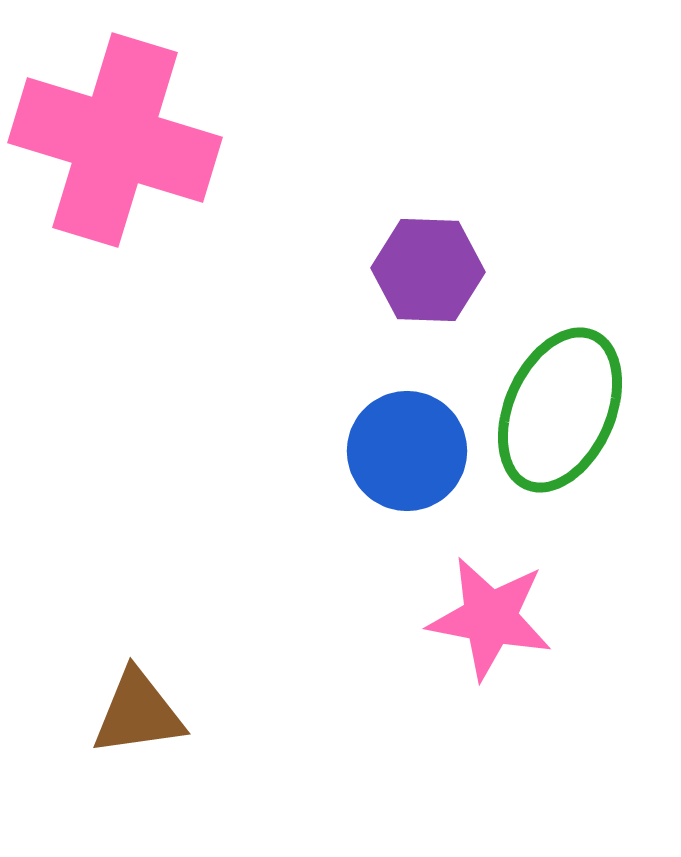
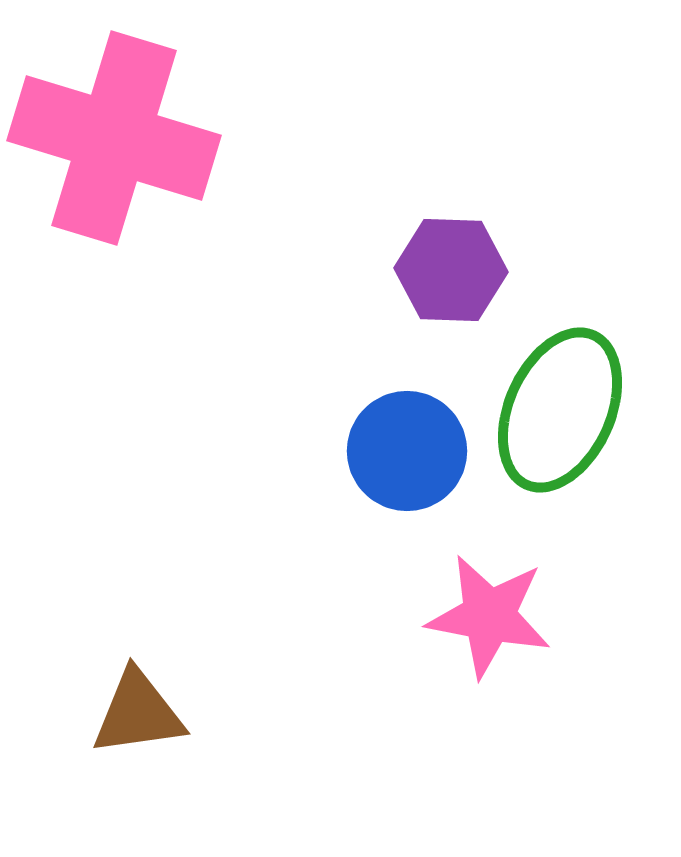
pink cross: moved 1 px left, 2 px up
purple hexagon: moved 23 px right
pink star: moved 1 px left, 2 px up
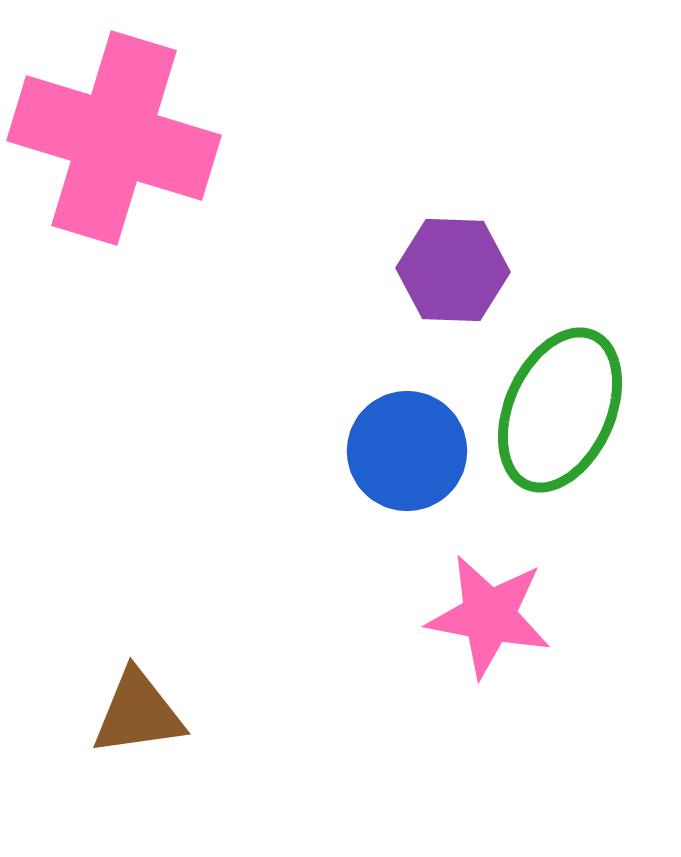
purple hexagon: moved 2 px right
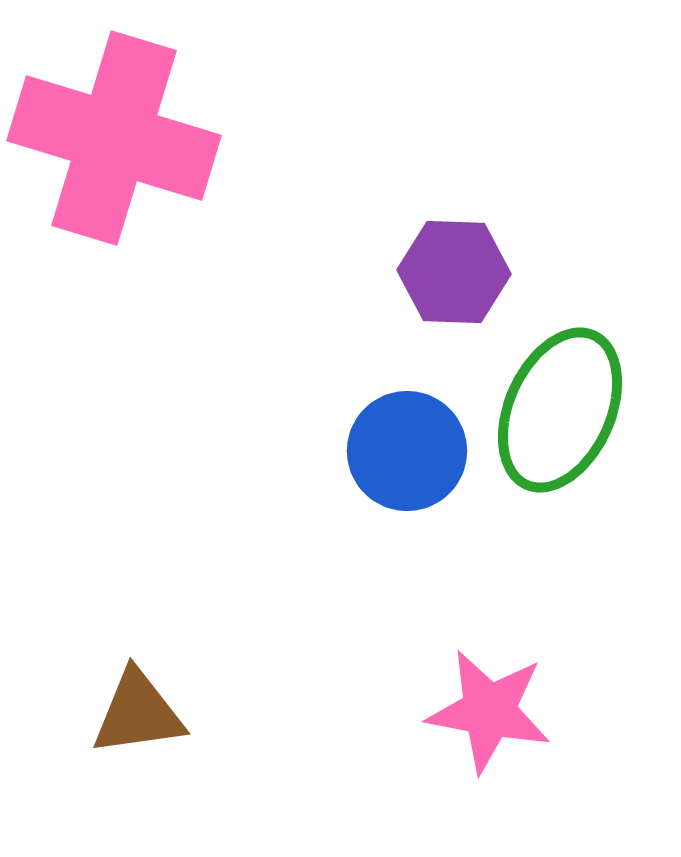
purple hexagon: moved 1 px right, 2 px down
pink star: moved 95 px down
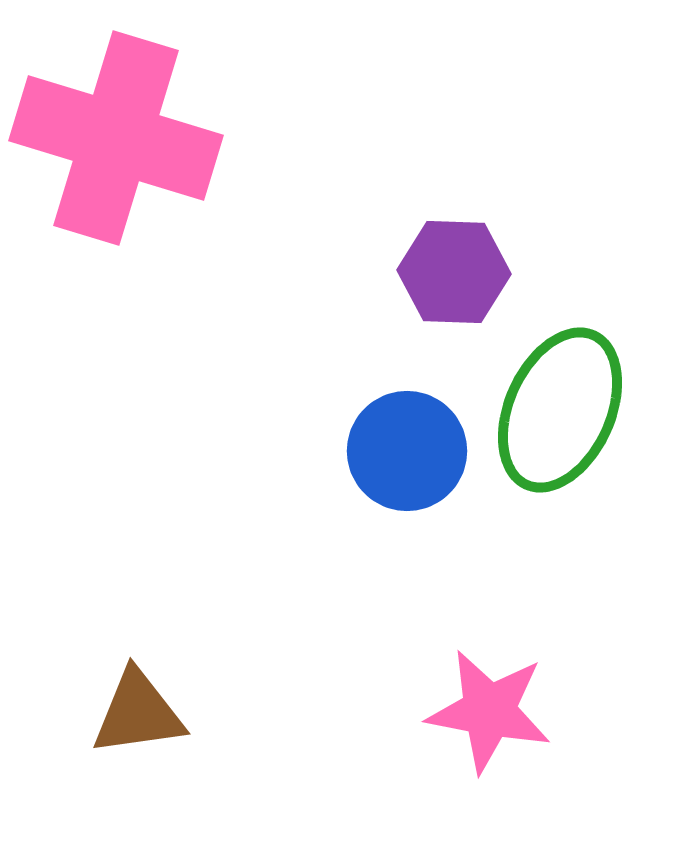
pink cross: moved 2 px right
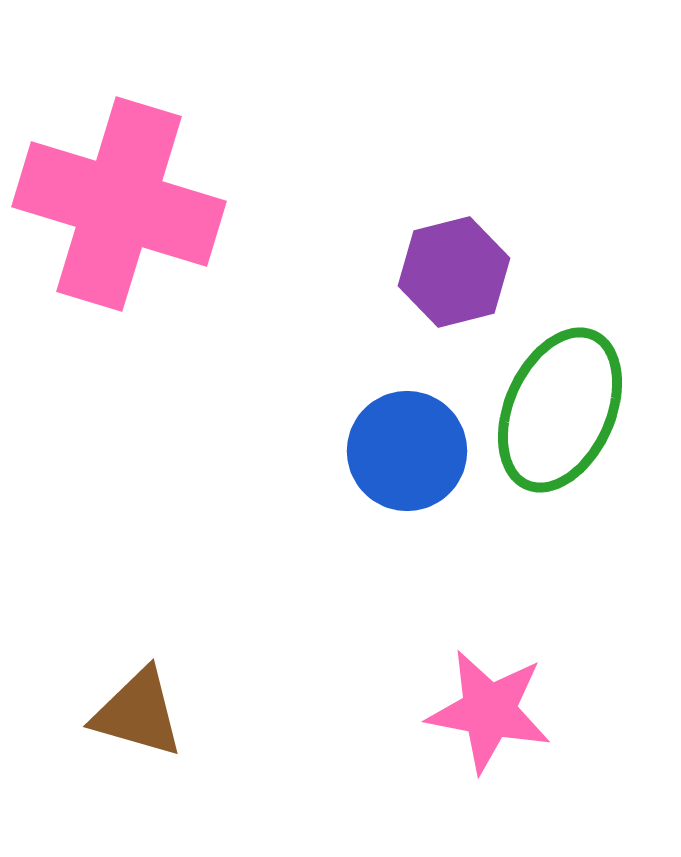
pink cross: moved 3 px right, 66 px down
purple hexagon: rotated 16 degrees counterclockwise
brown triangle: rotated 24 degrees clockwise
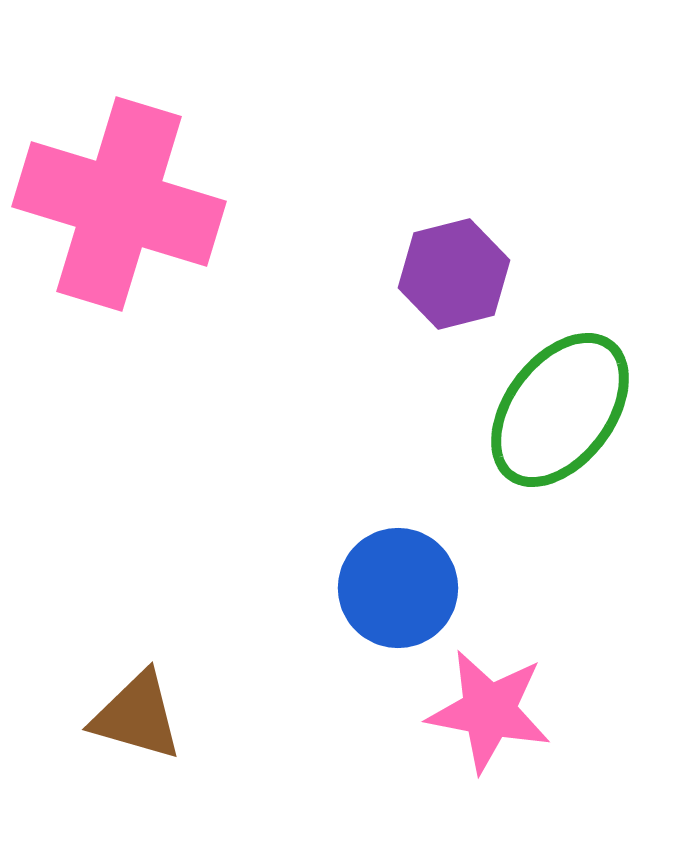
purple hexagon: moved 2 px down
green ellipse: rotated 13 degrees clockwise
blue circle: moved 9 px left, 137 px down
brown triangle: moved 1 px left, 3 px down
